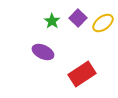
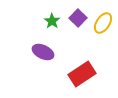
yellow ellipse: rotated 20 degrees counterclockwise
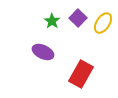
red rectangle: moved 1 px left; rotated 28 degrees counterclockwise
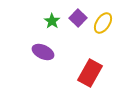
red rectangle: moved 9 px right, 1 px up
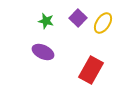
green star: moved 6 px left; rotated 21 degrees counterclockwise
red rectangle: moved 1 px right, 3 px up
